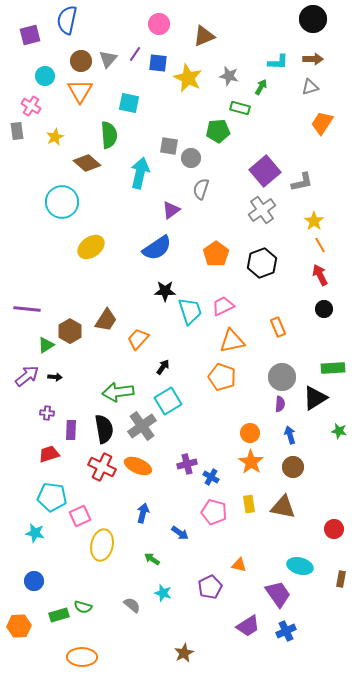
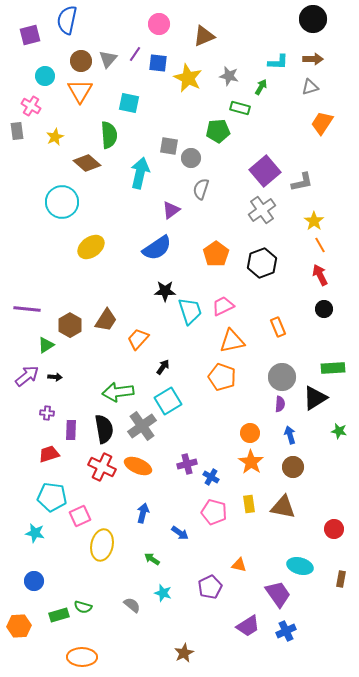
brown hexagon at (70, 331): moved 6 px up
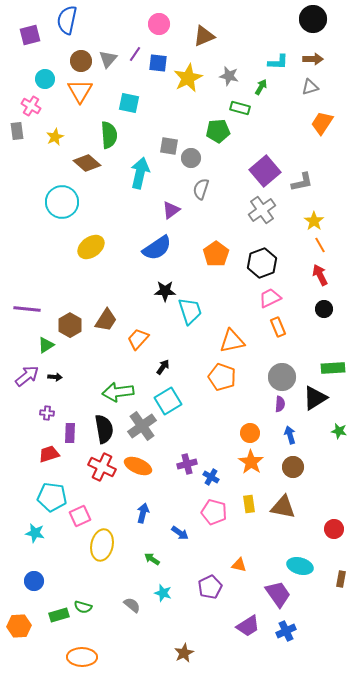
cyan circle at (45, 76): moved 3 px down
yellow star at (188, 78): rotated 20 degrees clockwise
pink trapezoid at (223, 306): moved 47 px right, 8 px up
purple rectangle at (71, 430): moved 1 px left, 3 px down
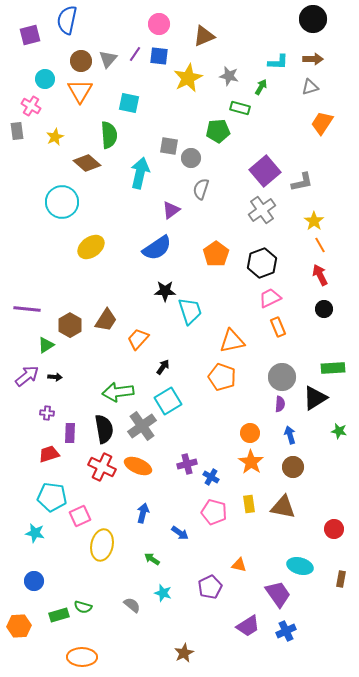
blue square at (158, 63): moved 1 px right, 7 px up
